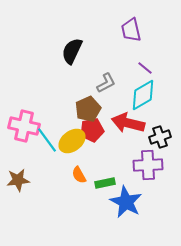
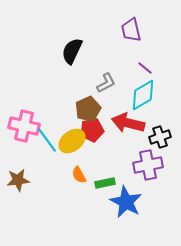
purple cross: rotated 8 degrees counterclockwise
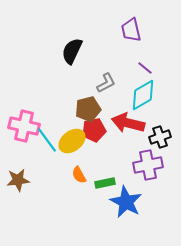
brown pentagon: rotated 10 degrees clockwise
red pentagon: moved 2 px right
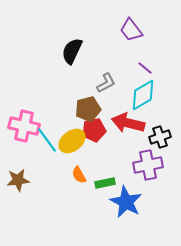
purple trapezoid: rotated 25 degrees counterclockwise
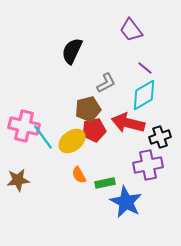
cyan diamond: moved 1 px right
cyan line: moved 4 px left, 3 px up
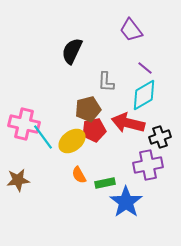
gray L-shape: moved 1 px up; rotated 120 degrees clockwise
pink cross: moved 2 px up
blue star: rotated 8 degrees clockwise
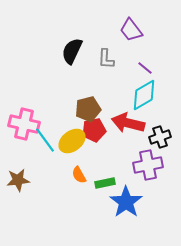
gray L-shape: moved 23 px up
cyan line: moved 2 px right, 3 px down
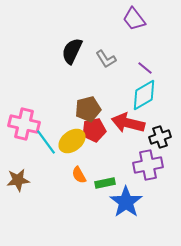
purple trapezoid: moved 3 px right, 11 px up
gray L-shape: rotated 35 degrees counterclockwise
cyan line: moved 1 px right, 2 px down
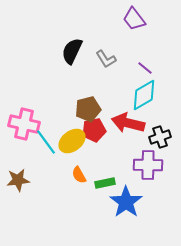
purple cross: rotated 12 degrees clockwise
